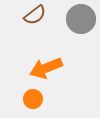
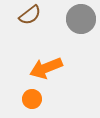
brown semicircle: moved 5 px left
orange circle: moved 1 px left
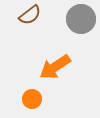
orange arrow: moved 9 px right, 1 px up; rotated 12 degrees counterclockwise
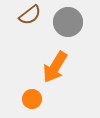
gray circle: moved 13 px left, 3 px down
orange arrow: rotated 24 degrees counterclockwise
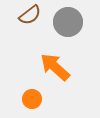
orange arrow: rotated 100 degrees clockwise
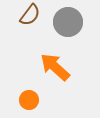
brown semicircle: rotated 15 degrees counterclockwise
orange circle: moved 3 px left, 1 px down
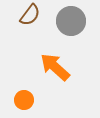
gray circle: moved 3 px right, 1 px up
orange circle: moved 5 px left
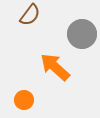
gray circle: moved 11 px right, 13 px down
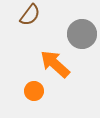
orange arrow: moved 3 px up
orange circle: moved 10 px right, 9 px up
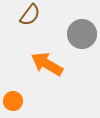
orange arrow: moved 8 px left; rotated 12 degrees counterclockwise
orange circle: moved 21 px left, 10 px down
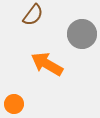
brown semicircle: moved 3 px right
orange circle: moved 1 px right, 3 px down
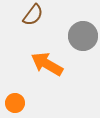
gray circle: moved 1 px right, 2 px down
orange circle: moved 1 px right, 1 px up
